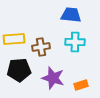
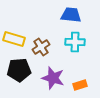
yellow rectangle: rotated 20 degrees clockwise
brown cross: rotated 24 degrees counterclockwise
orange rectangle: moved 1 px left
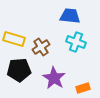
blue trapezoid: moved 1 px left, 1 px down
cyan cross: moved 1 px right; rotated 18 degrees clockwise
purple star: moved 1 px right; rotated 15 degrees clockwise
orange rectangle: moved 3 px right, 3 px down
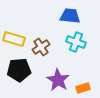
purple star: moved 4 px right, 2 px down
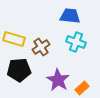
orange rectangle: moved 1 px left; rotated 24 degrees counterclockwise
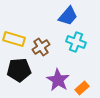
blue trapezoid: moved 2 px left; rotated 125 degrees clockwise
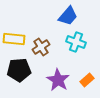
yellow rectangle: rotated 10 degrees counterclockwise
orange rectangle: moved 5 px right, 8 px up
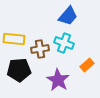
cyan cross: moved 12 px left, 1 px down
brown cross: moved 1 px left, 2 px down; rotated 24 degrees clockwise
orange rectangle: moved 15 px up
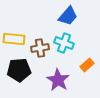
brown cross: moved 1 px up
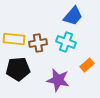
blue trapezoid: moved 5 px right
cyan cross: moved 2 px right, 1 px up
brown cross: moved 2 px left, 5 px up
black pentagon: moved 1 px left, 1 px up
purple star: rotated 20 degrees counterclockwise
